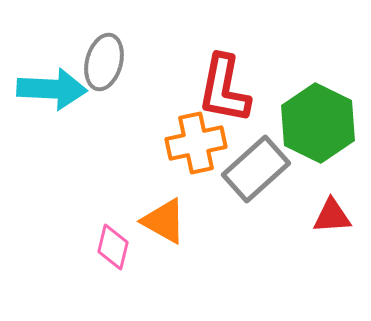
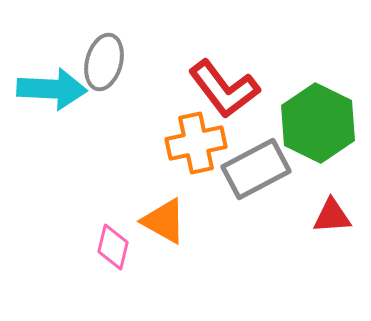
red L-shape: rotated 48 degrees counterclockwise
gray rectangle: rotated 14 degrees clockwise
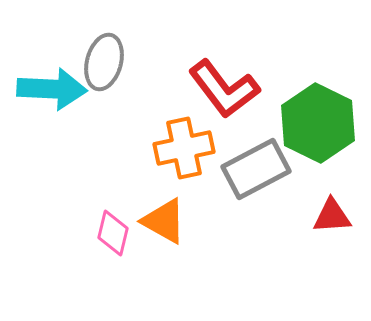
orange cross: moved 12 px left, 5 px down
pink diamond: moved 14 px up
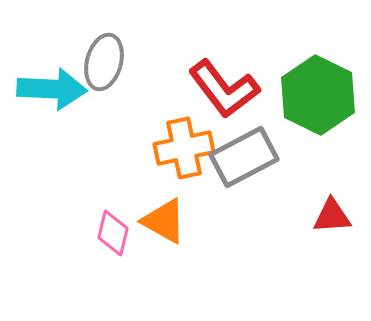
green hexagon: moved 28 px up
gray rectangle: moved 12 px left, 12 px up
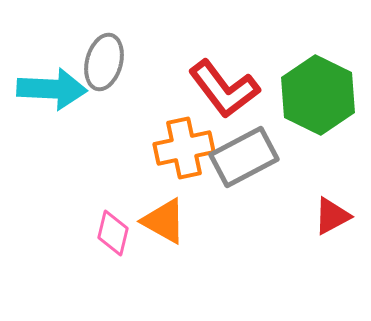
red triangle: rotated 24 degrees counterclockwise
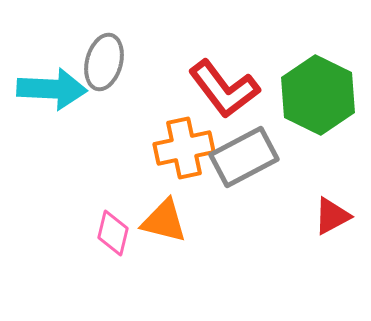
orange triangle: rotated 15 degrees counterclockwise
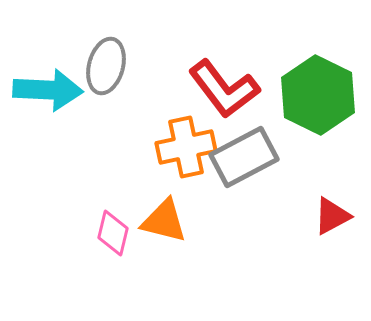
gray ellipse: moved 2 px right, 4 px down
cyan arrow: moved 4 px left, 1 px down
orange cross: moved 2 px right, 1 px up
